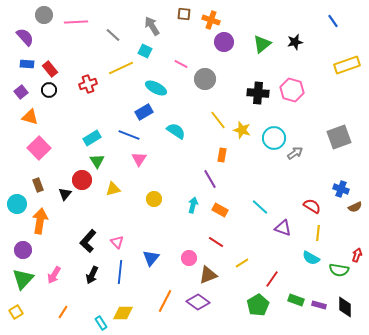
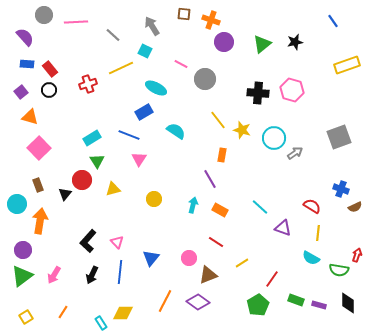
green triangle at (23, 279): moved 1 px left, 3 px up; rotated 10 degrees clockwise
black diamond at (345, 307): moved 3 px right, 4 px up
yellow square at (16, 312): moved 10 px right, 5 px down
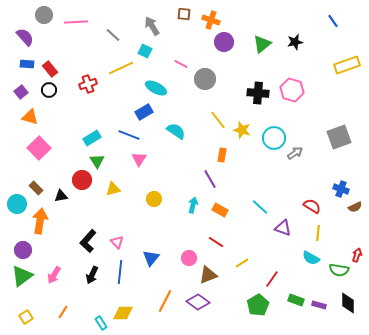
brown rectangle at (38, 185): moved 2 px left, 3 px down; rotated 24 degrees counterclockwise
black triangle at (65, 194): moved 4 px left, 2 px down; rotated 40 degrees clockwise
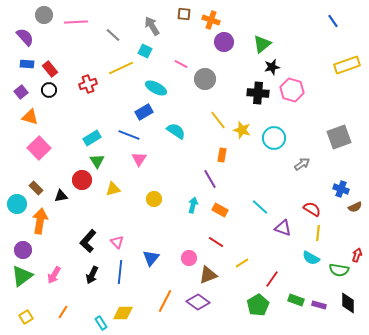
black star at (295, 42): moved 23 px left, 25 px down
gray arrow at (295, 153): moved 7 px right, 11 px down
red semicircle at (312, 206): moved 3 px down
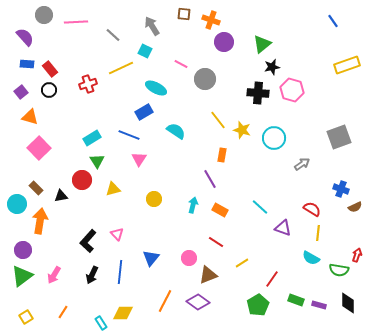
pink triangle at (117, 242): moved 8 px up
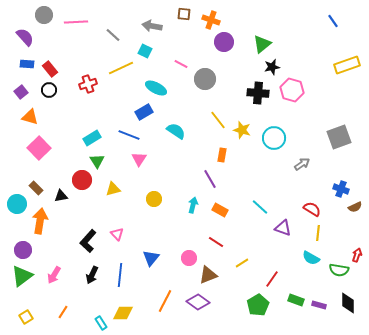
gray arrow at (152, 26): rotated 48 degrees counterclockwise
blue line at (120, 272): moved 3 px down
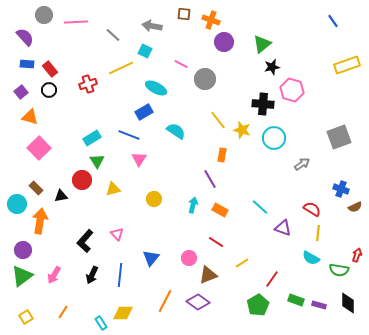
black cross at (258, 93): moved 5 px right, 11 px down
black L-shape at (88, 241): moved 3 px left
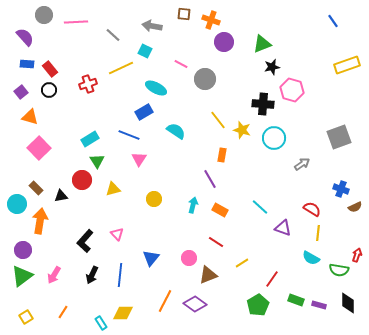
green triangle at (262, 44): rotated 18 degrees clockwise
cyan rectangle at (92, 138): moved 2 px left, 1 px down
purple diamond at (198, 302): moved 3 px left, 2 px down
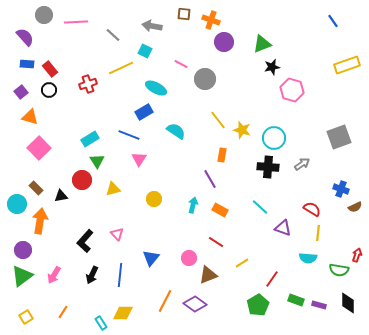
black cross at (263, 104): moved 5 px right, 63 px down
cyan semicircle at (311, 258): moved 3 px left; rotated 24 degrees counterclockwise
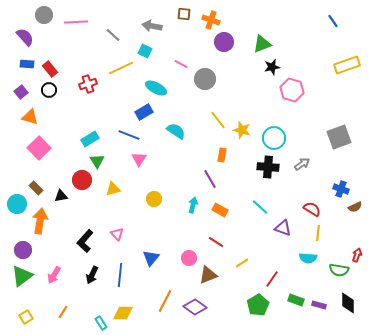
purple diamond at (195, 304): moved 3 px down
